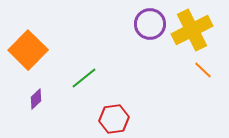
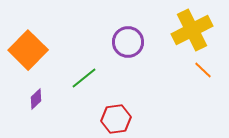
purple circle: moved 22 px left, 18 px down
red hexagon: moved 2 px right
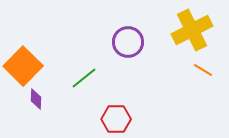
orange square: moved 5 px left, 16 px down
orange line: rotated 12 degrees counterclockwise
purple diamond: rotated 45 degrees counterclockwise
red hexagon: rotated 8 degrees clockwise
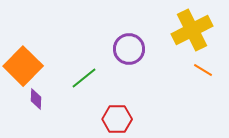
purple circle: moved 1 px right, 7 px down
red hexagon: moved 1 px right
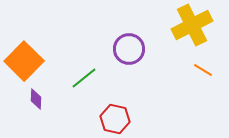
yellow cross: moved 5 px up
orange square: moved 1 px right, 5 px up
red hexagon: moved 2 px left; rotated 12 degrees clockwise
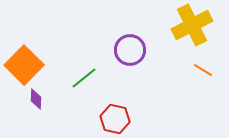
purple circle: moved 1 px right, 1 px down
orange square: moved 4 px down
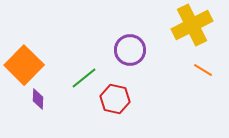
purple diamond: moved 2 px right
red hexagon: moved 20 px up
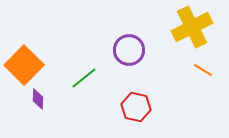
yellow cross: moved 2 px down
purple circle: moved 1 px left
red hexagon: moved 21 px right, 8 px down
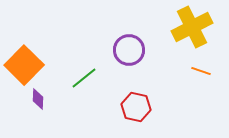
orange line: moved 2 px left, 1 px down; rotated 12 degrees counterclockwise
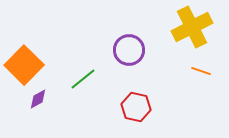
green line: moved 1 px left, 1 px down
purple diamond: rotated 60 degrees clockwise
